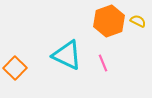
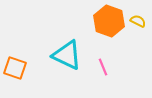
orange hexagon: rotated 20 degrees counterclockwise
pink line: moved 4 px down
orange square: rotated 25 degrees counterclockwise
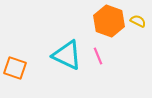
pink line: moved 5 px left, 11 px up
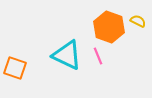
orange hexagon: moved 6 px down
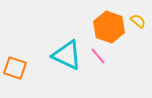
yellow semicircle: rotated 14 degrees clockwise
pink line: rotated 18 degrees counterclockwise
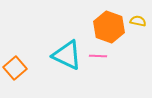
yellow semicircle: rotated 28 degrees counterclockwise
pink line: rotated 48 degrees counterclockwise
orange square: rotated 30 degrees clockwise
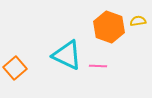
yellow semicircle: rotated 21 degrees counterclockwise
pink line: moved 10 px down
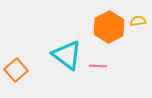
orange hexagon: rotated 12 degrees clockwise
cyan triangle: rotated 12 degrees clockwise
orange square: moved 1 px right, 2 px down
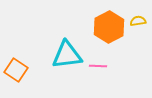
cyan triangle: rotated 44 degrees counterclockwise
orange square: rotated 15 degrees counterclockwise
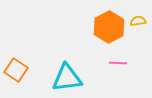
cyan triangle: moved 23 px down
pink line: moved 20 px right, 3 px up
